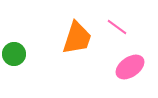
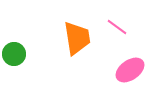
orange trapezoid: rotated 27 degrees counterclockwise
pink ellipse: moved 3 px down
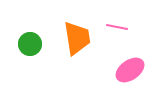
pink line: rotated 25 degrees counterclockwise
green circle: moved 16 px right, 10 px up
